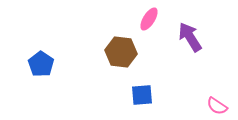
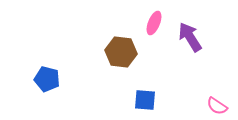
pink ellipse: moved 5 px right, 4 px down; rotated 10 degrees counterclockwise
blue pentagon: moved 6 px right, 15 px down; rotated 20 degrees counterclockwise
blue square: moved 3 px right, 5 px down; rotated 10 degrees clockwise
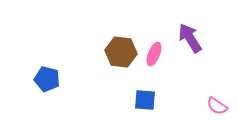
pink ellipse: moved 31 px down
purple arrow: moved 1 px down
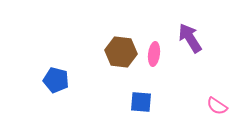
pink ellipse: rotated 15 degrees counterclockwise
blue pentagon: moved 9 px right, 1 px down
blue square: moved 4 px left, 2 px down
